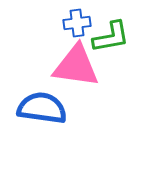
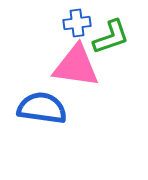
green L-shape: rotated 9 degrees counterclockwise
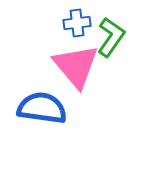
green L-shape: rotated 36 degrees counterclockwise
pink triangle: rotated 42 degrees clockwise
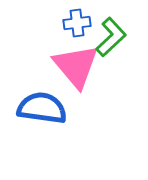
green L-shape: rotated 12 degrees clockwise
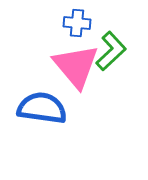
blue cross: rotated 12 degrees clockwise
green L-shape: moved 14 px down
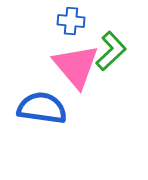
blue cross: moved 6 px left, 2 px up
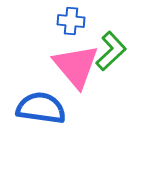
blue semicircle: moved 1 px left
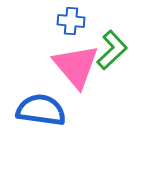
green L-shape: moved 1 px right, 1 px up
blue semicircle: moved 2 px down
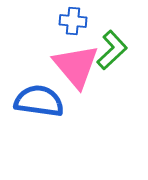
blue cross: moved 2 px right
blue semicircle: moved 2 px left, 9 px up
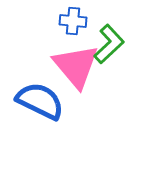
green L-shape: moved 3 px left, 6 px up
blue semicircle: moved 1 px right; rotated 18 degrees clockwise
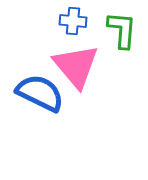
green L-shape: moved 13 px right, 14 px up; rotated 42 degrees counterclockwise
blue semicircle: moved 8 px up
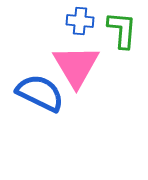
blue cross: moved 7 px right
pink triangle: rotated 9 degrees clockwise
